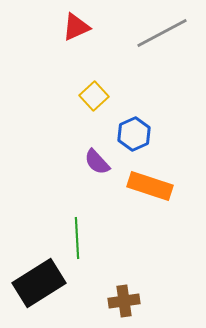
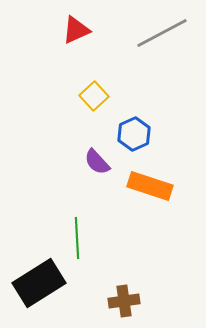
red triangle: moved 3 px down
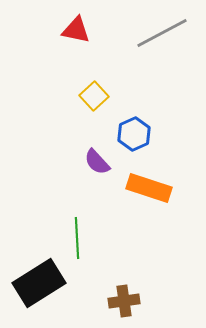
red triangle: rotated 36 degrees clockwise
orange rectangle: moved 1 px left, 2 px down
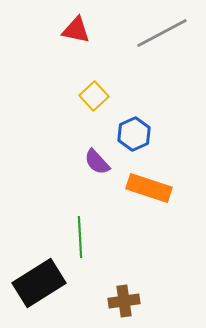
green line: moved 3 px right, 1 px up
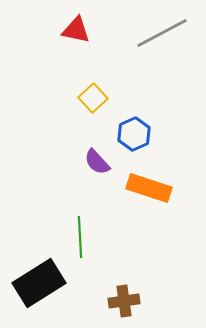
yellow square: moved 1 px left, 2 px down
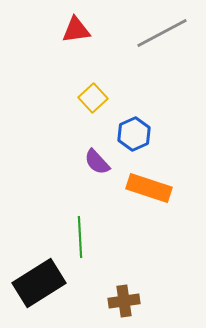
red triangle: rotated 20 degrees counterclockwise
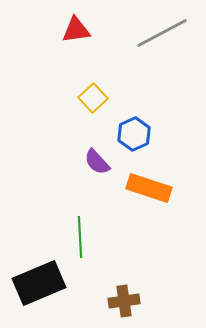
black rectangle: rotated 9 degrees clockwise
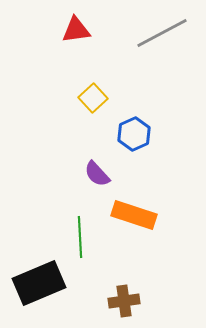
purple semicircle: moved 12 px down
orange rectangle: moved 15 px left, 27 px down
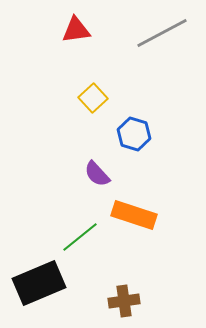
blue hexagon: rotated 20 degrees counterclockwise
green line: rotated 54 degrees clockwise
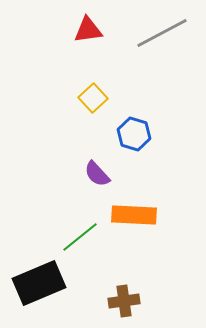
red triangle: moved 12 px right
orange rectangle: rotated 15 degrees counterclockwise
